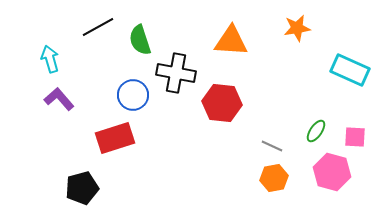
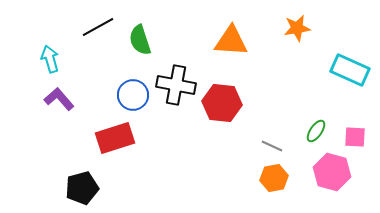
black cross: moved 12 px down
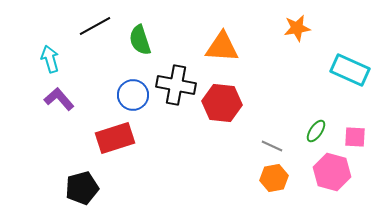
black line: moved 3 px left, 1 px up
orange triangle: moved 9 px left, 6 px down
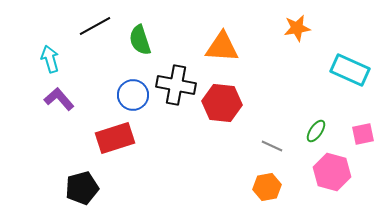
pink square: moved 8 px right, 3 px up; rotated 15 degrees counterclockwise
orange hexagon: moved 7 px left, 9 px down
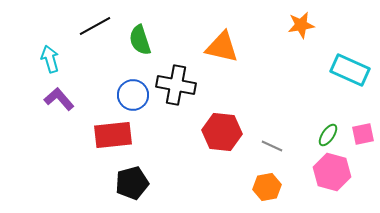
orange star: moved 4 px right, 3 px up
orange triangle: rotated 9 degrees clockwise
red hexagon: moved 29 px down
green ellipse: moved 12 px right, 4 px down
red rectangle: moved 2 px left, 3 px up; rotated 12 degrees clockwise
black pentagon: moved 50 px right, 5 px up
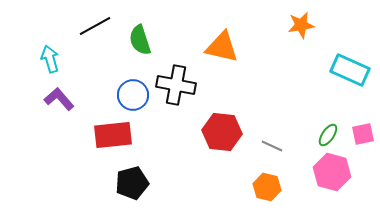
orange hexagon: rotated 24 degrees clockwise
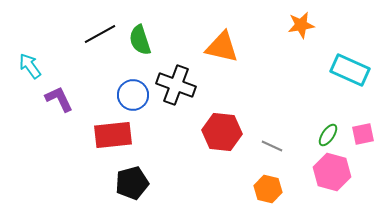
black line: moved 5 px right, 8 px down
cyan arrow: moved 20 px left, 7 px down; rotated 20 degrees counterclockwise
black cross: rotated 9 degrees clockwise
purple L-shape: rotated 16 degrees clockwise
orange hexagon: moved 1 px right, 2 px down
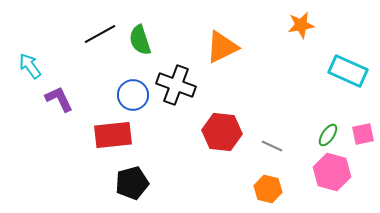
orange triangle: rotated 39 degrees counterclockwise
cyan rectangle: moved 2 px left, 1 px down
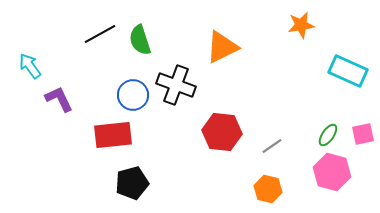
gray line: rotated 60 degrees counterclockwise
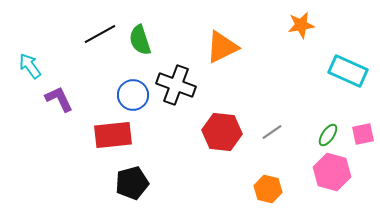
gray line: moved 14 px up
